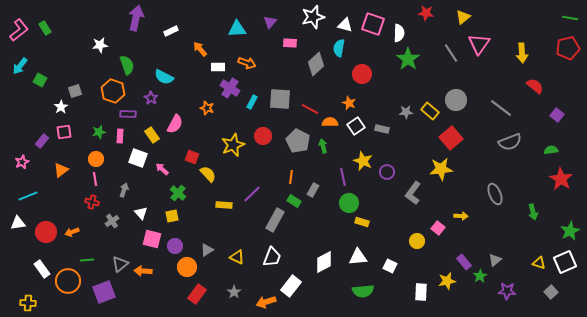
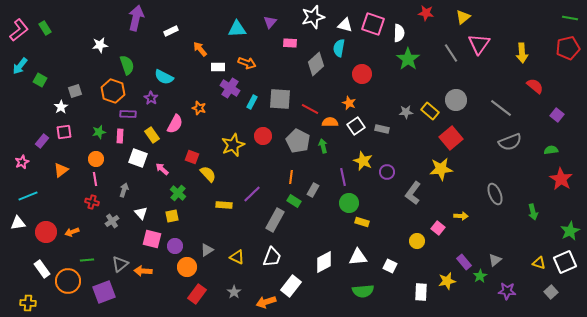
orange star at (207, 108): moved 8 px left
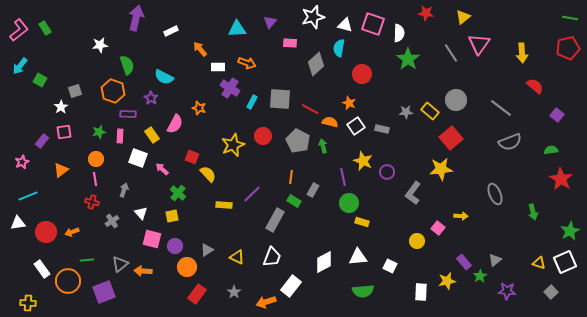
orange semicircle at (330, 122): rotated 14 degrees clockwise
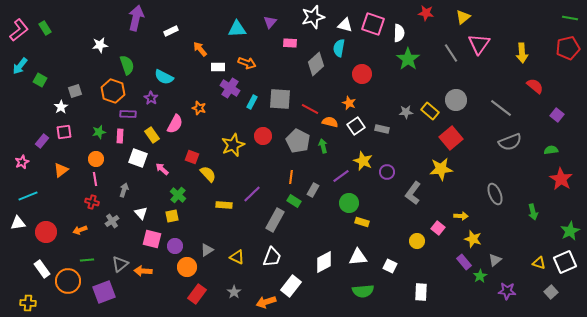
purple line at (343, 177): moved 2 px left, 1 px up; rotated 66 degrees clockwise
green cross at (178, 193): moved 2 px down
orange arrow at (72, 232): moved 8 px right, 2 px up
yellow star at (447, 281): moved 26 px right, 42 px up; rotated 30 degrees clockwise
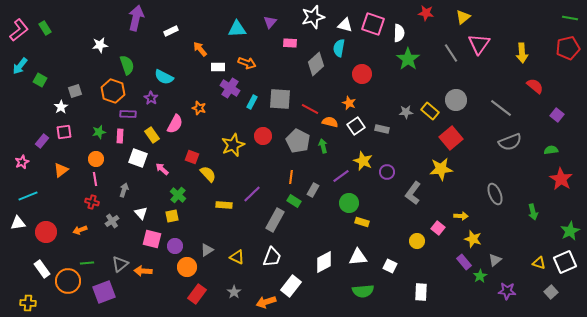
green line at (87, 260): moved 3 px down
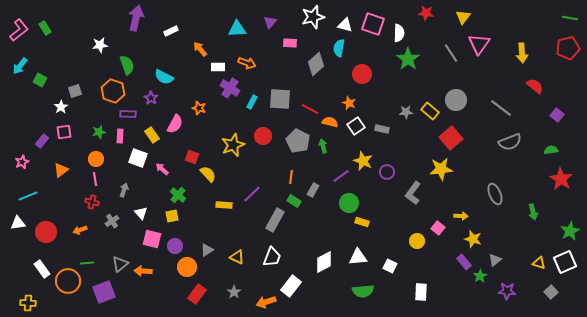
yellow triangle at (463, 17): rotated 14 degrees counterclockwise
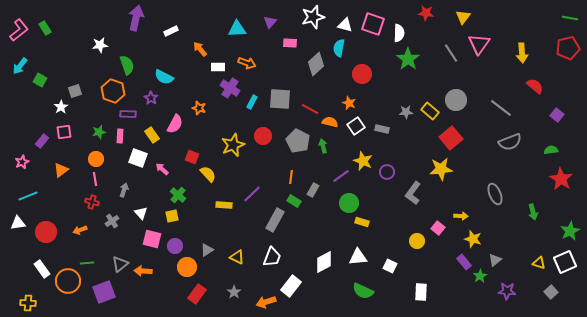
green semicircle at (363, 291): rotated 30 degrees clockwise
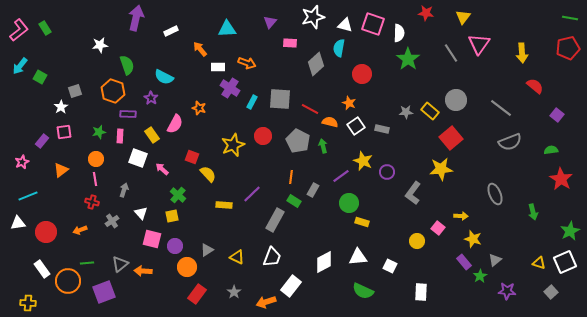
cyan triangle at (237, 29): moved 10 px left
green square at (40, 80): moved 3 px up
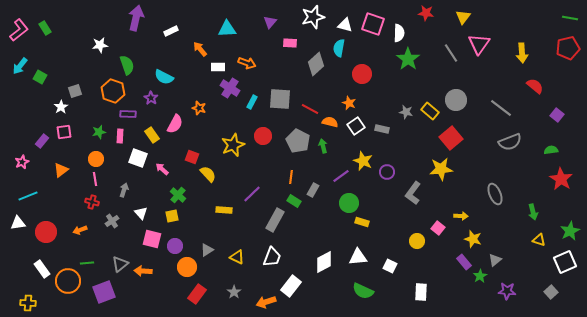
gray star at (406, 112): rotated 16 degrees clockwise
yellow rectangle at (224, 205): moved 5 px down
yellow triangle at (539, 263): moved 23 px up
